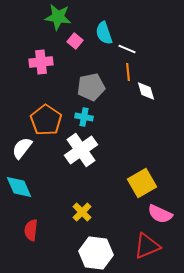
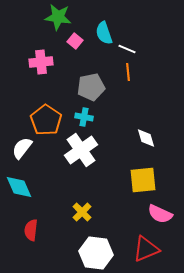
white diamond: moved 47 px down
yellow square: moved 1 px right, 3 px up; rotated 24 degrees clockwise
red triangle: moved 1 px left, 3 px down
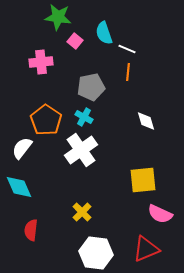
orange line: rotated 12 degrees clockwise
cyan cross: rotated 18 degrees clockwise
white diamond: moved 17 px up
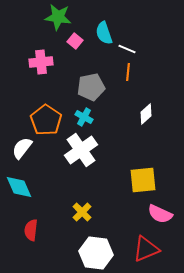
white diamond: moved 7 px up; rotated 65 degrees clockwise
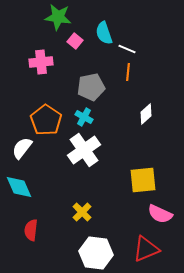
white cross: moved 3 px right
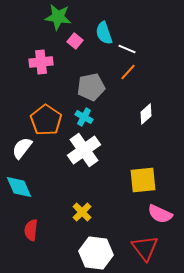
orange line: rotated 36 degrees clockwise
red triangle: moved 1 px left, 1 px up; rotated 44 degrees counterclockwise
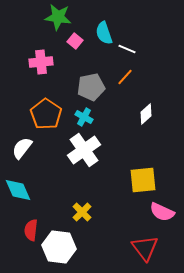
orange line: moved 3 px left, 5 px down
orange pentagon: moved 6 px up
cyan diamond: moved 1 px left, 3 px down
pink semicircle: moved 2 px right, 2 px up
white hexagon: moved 37 px left, 6 px up
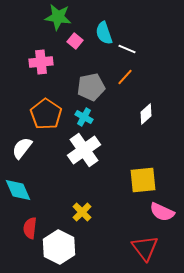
red semicircle: moved 1 px left, 2 px up
white hexagon: rotated 20 degrees clockwise
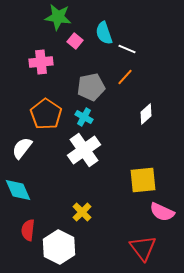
red semicircle: moved 2 px left, 2 px down
red triangle: moved 2 px left
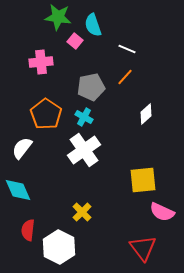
cyan semicircle: moved 11 px left, 8 px up
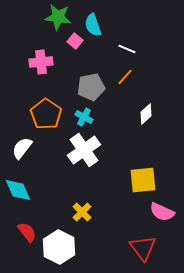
red semicircle: moved 1 px left, 2 px down; rotated 135 degrees clockwise
